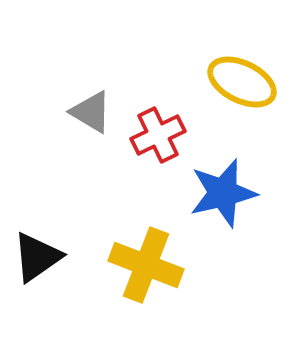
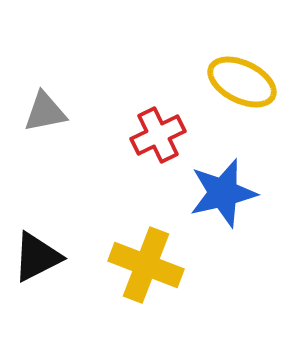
gray triangle: moved 46 px left; rotated 42 degrees counterclockwise
black triangle: rotated 8 degrees clockwise
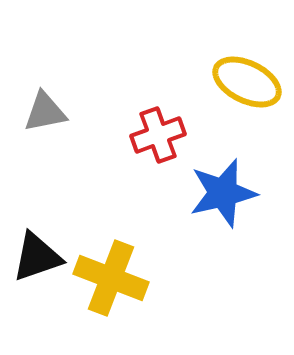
yellow ellipse: moved 5 px right
red cross: rotated 6 degrees clockwise
black triangle: rotated 8 degrees clockwise
yellow cross: moved 35 px left, 13 px down
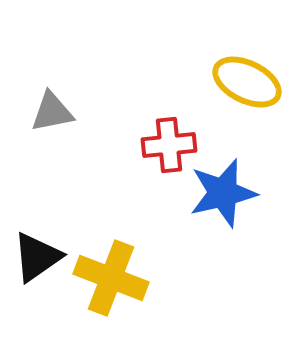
gray triangle: moved 7 px right
red cross: moved 11 px right, 10 px down; rotated 14 degrees clockwise
black triangle: rotated 16 degrees counterclockwise
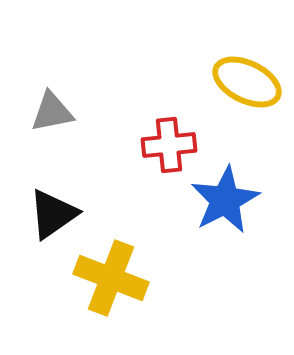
blue star: moved 2 px right, 7 px down; rotated 14 degrees counterclockwise
black triangle: moved 16 px right, 43 px up
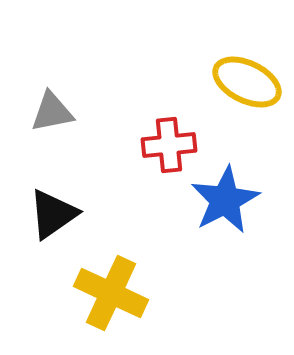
yellow cross: moved 15 px down; rotated 4 degrees clockwise
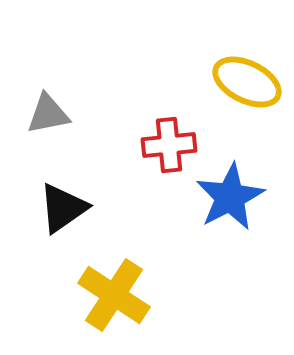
gray triangle: moved 4 px left, 2 px down
blue star: moved 5 px right, 3 px up
black triangle: moved 10 px right, 6 px up
yellow cross: moved 3 px right, 2 px down; rotated 8 degrees clockwise
